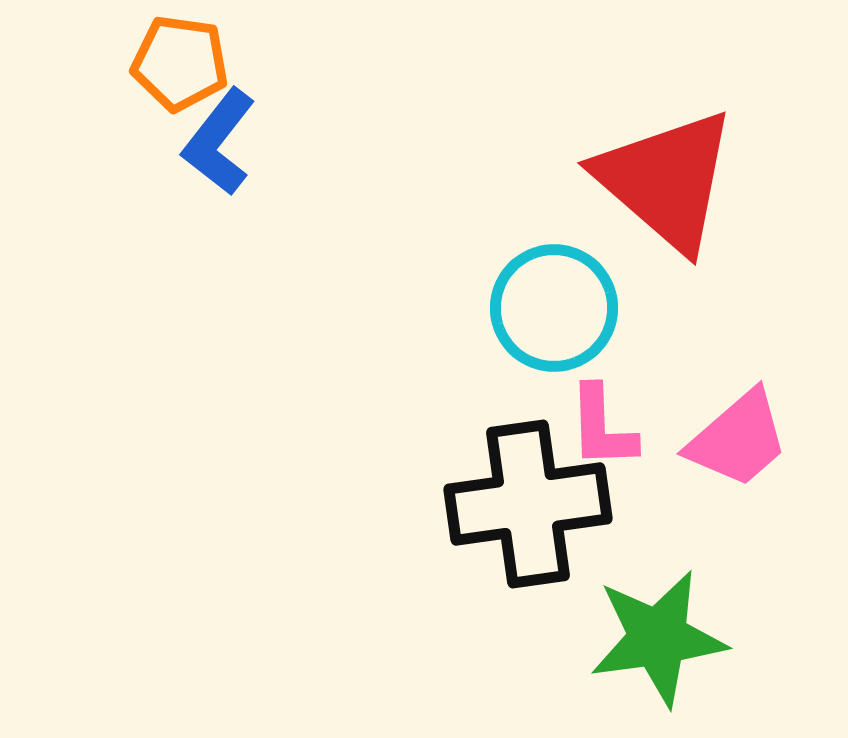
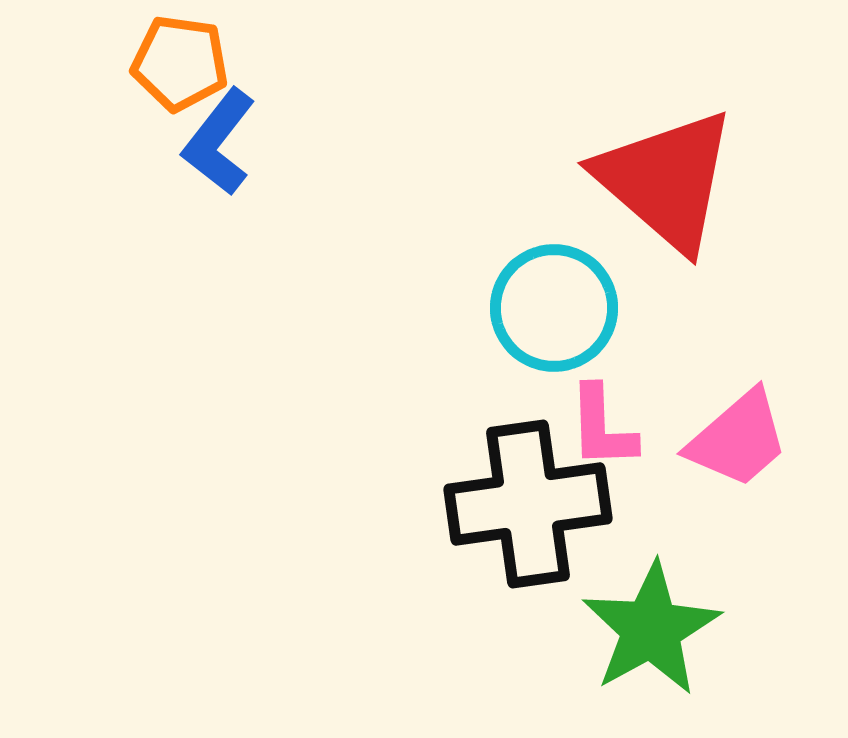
green star: moved 7 px left, 9 px up; rotated 21 degrees counterclockwise
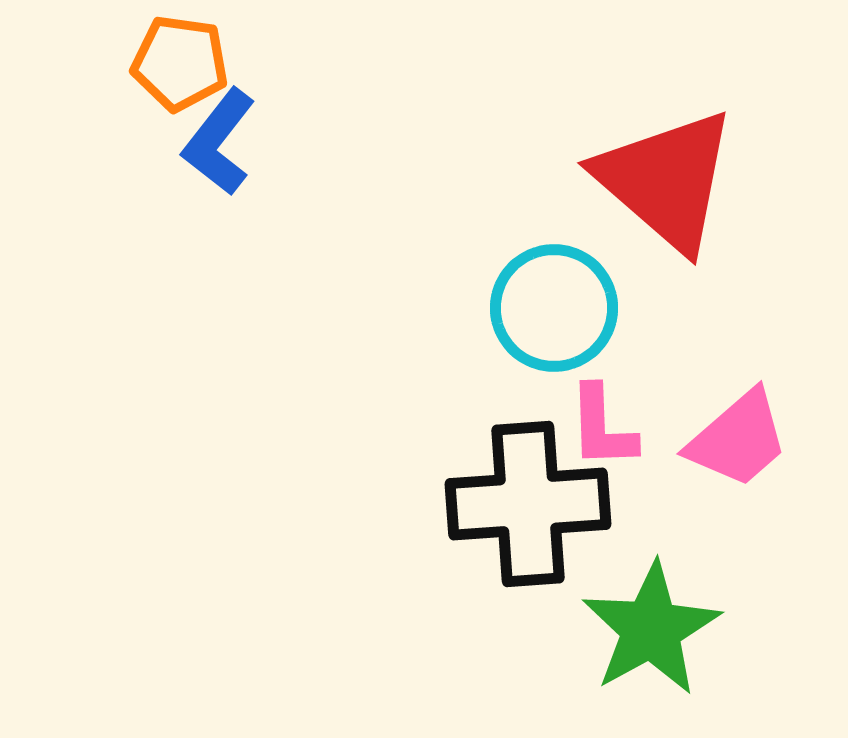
black cross: rotated 4 degrees clockwise
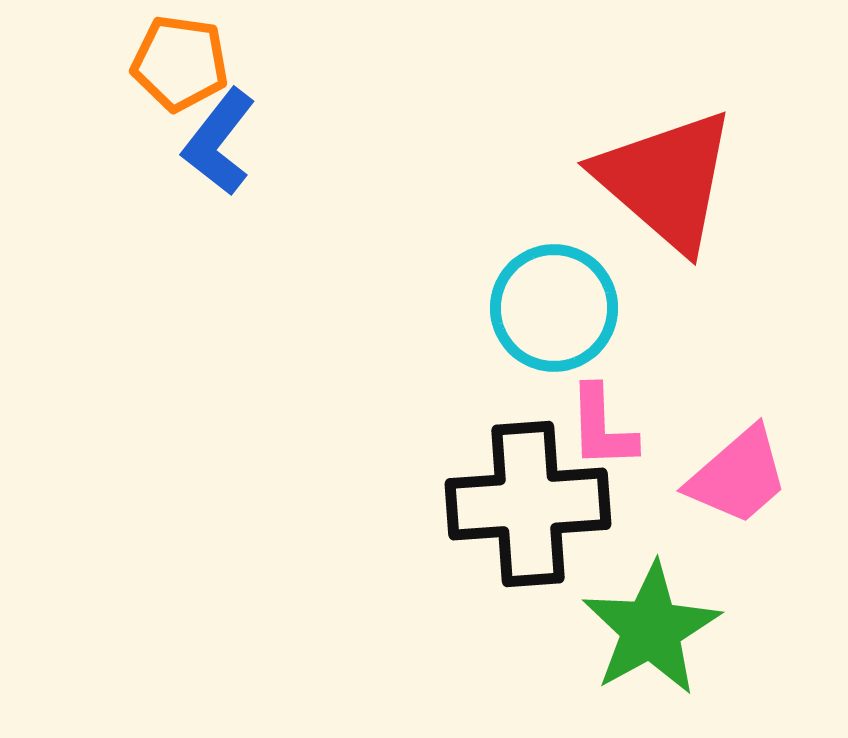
pink trapezoid: moved 37 px down
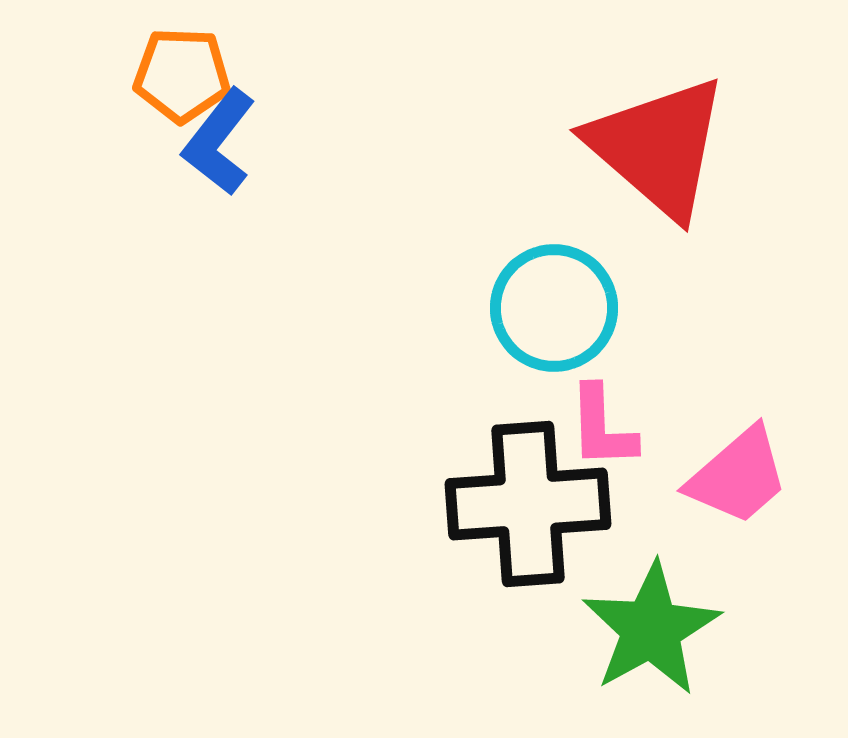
orange pentagon: moved 2 px right, 12 px down; rotated 6 degrees counterclockwise
red triangle: moved 8 px left, 33 px up
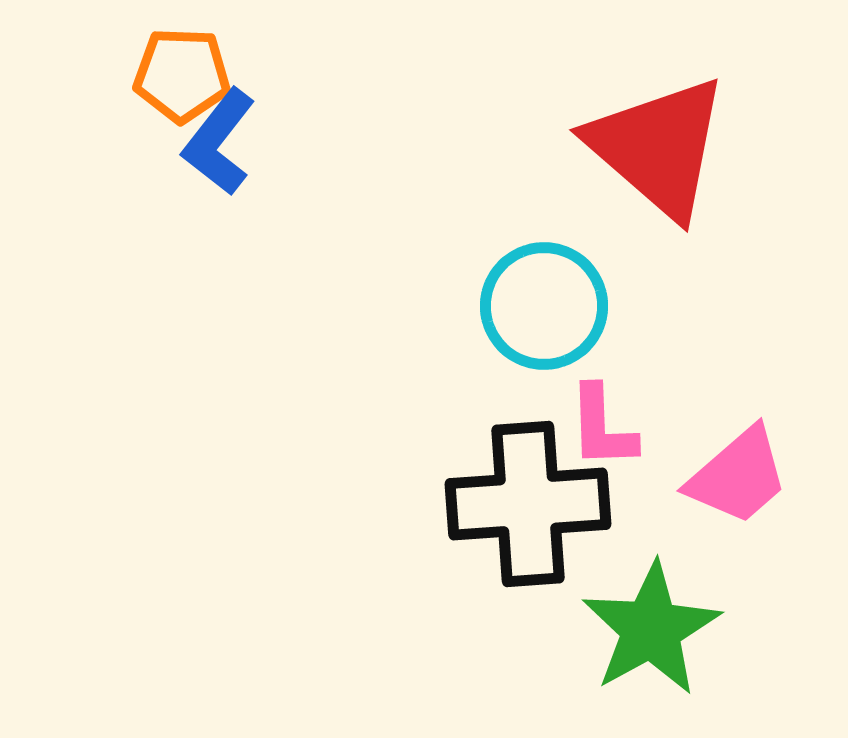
cyan circle: moved 10 px left, 2 px up
